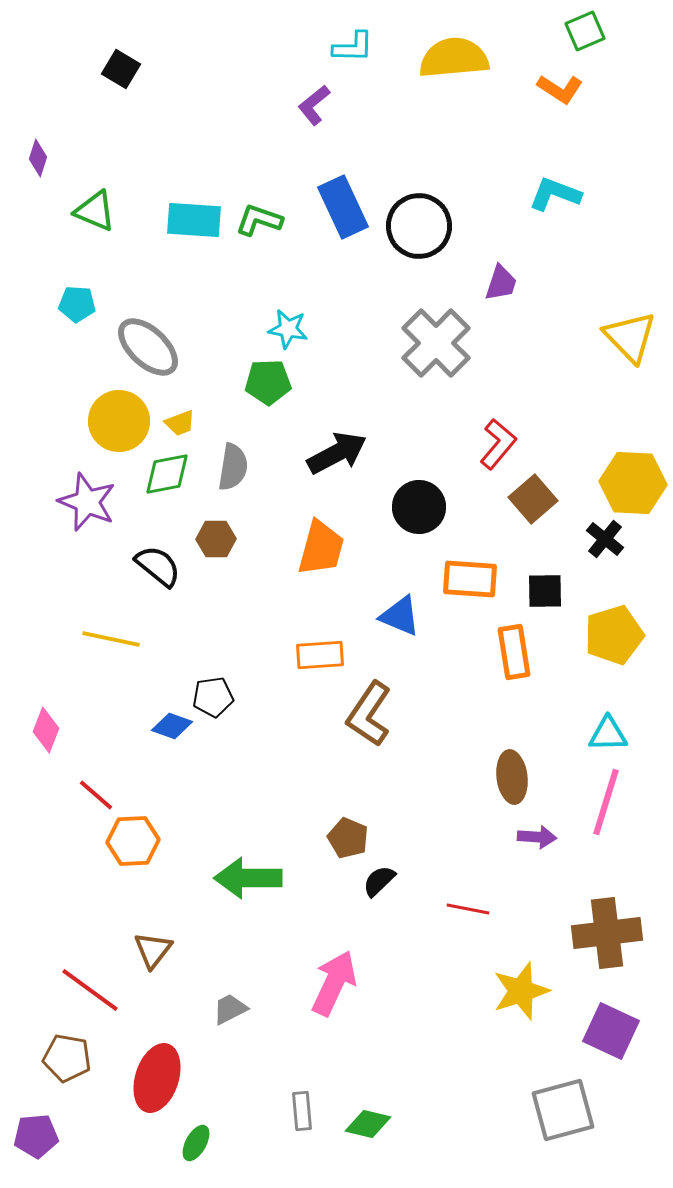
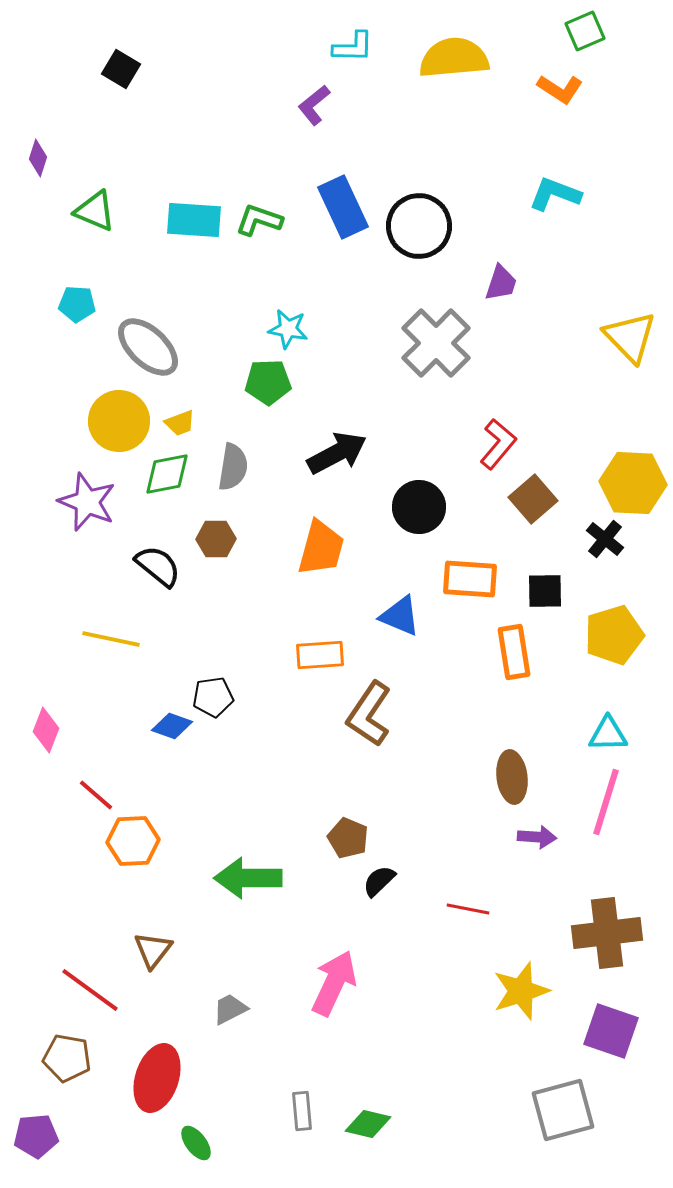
purple square at (611, 1031): rotated 6 degrees counterclockwise
green ellipse at (196, 1143): rotated 66 degrees counterclockwise
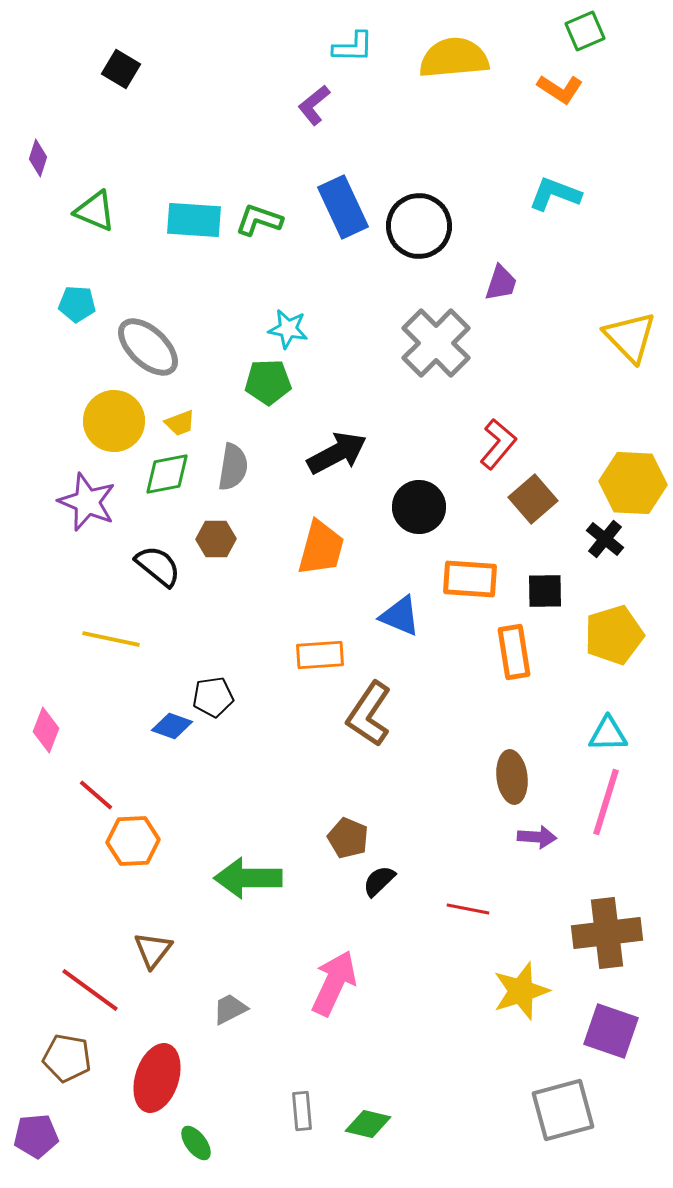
yellow circle at (119, 421): moved 5 px left
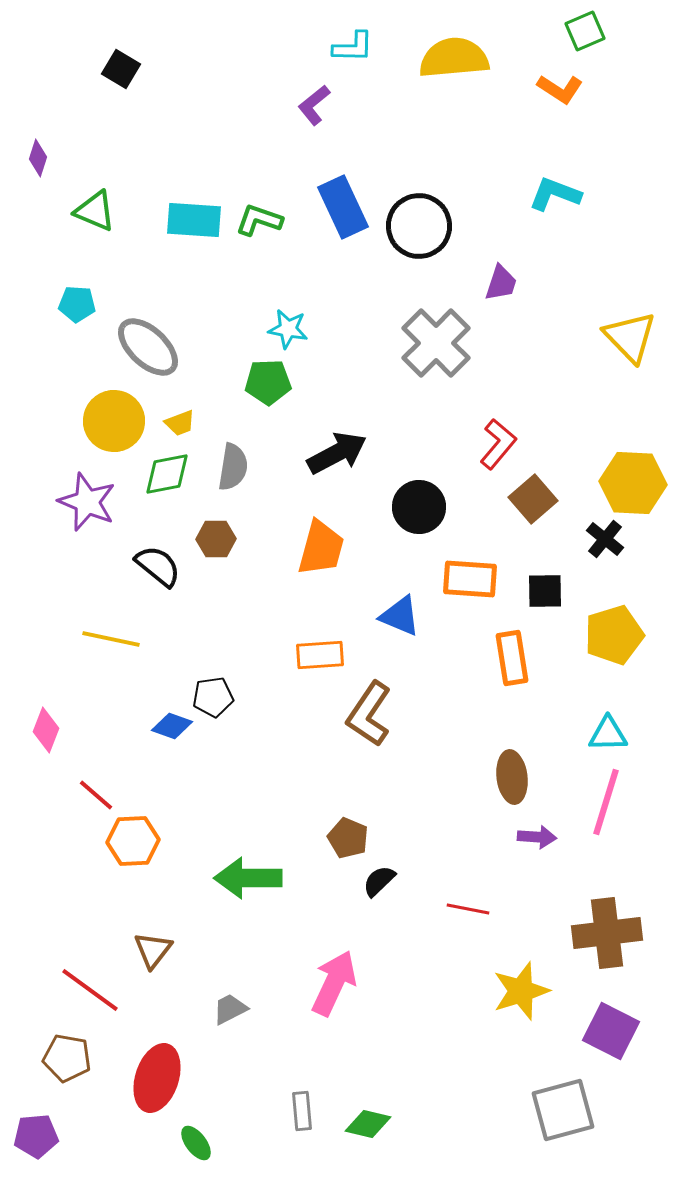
orange rectangle at (514, 652): moved 2 px left, 6 px down
purple square at (611, 1031): rotated 8 degrees clockwise
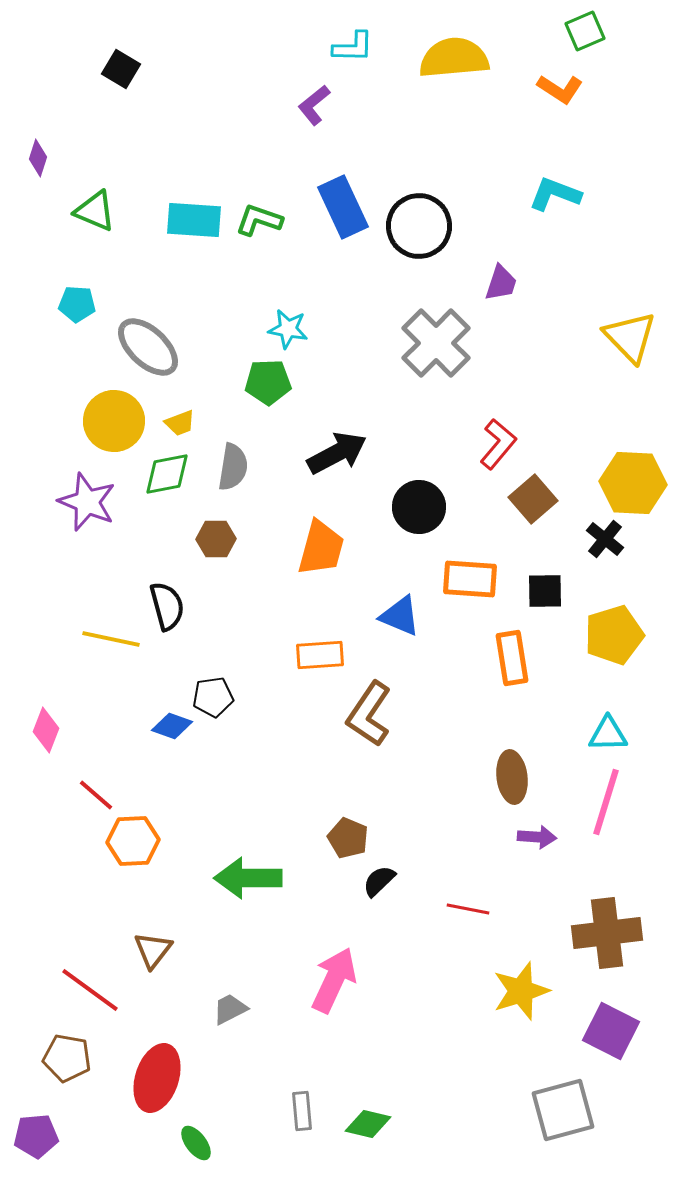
black semicircle at (158, 566): moved 9 px right, 40 px down; rotated 36 degrees clockwise
pink arrow at (334, 983): moved 3 px up
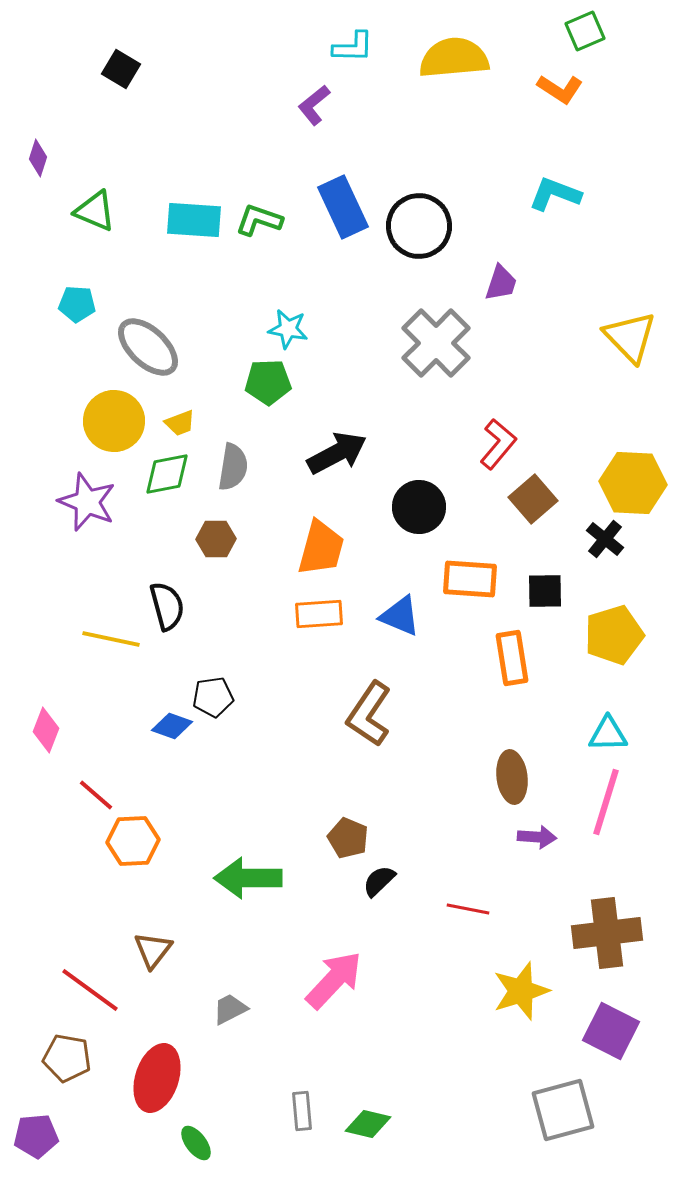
orange rectangle at (320, 655): moved 1 px left, 41 px up
pink arrow at (334, 980): rotated 18 degrees clockwise
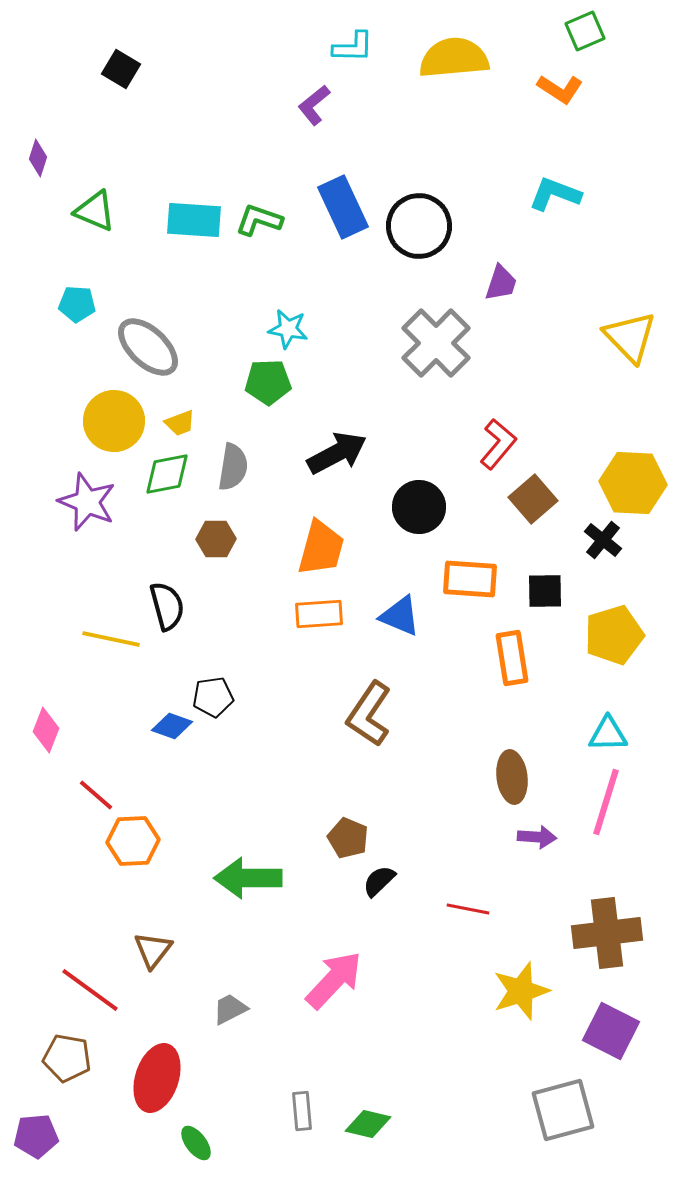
black cross at (605, 539): moved 2 px left, 1 px down
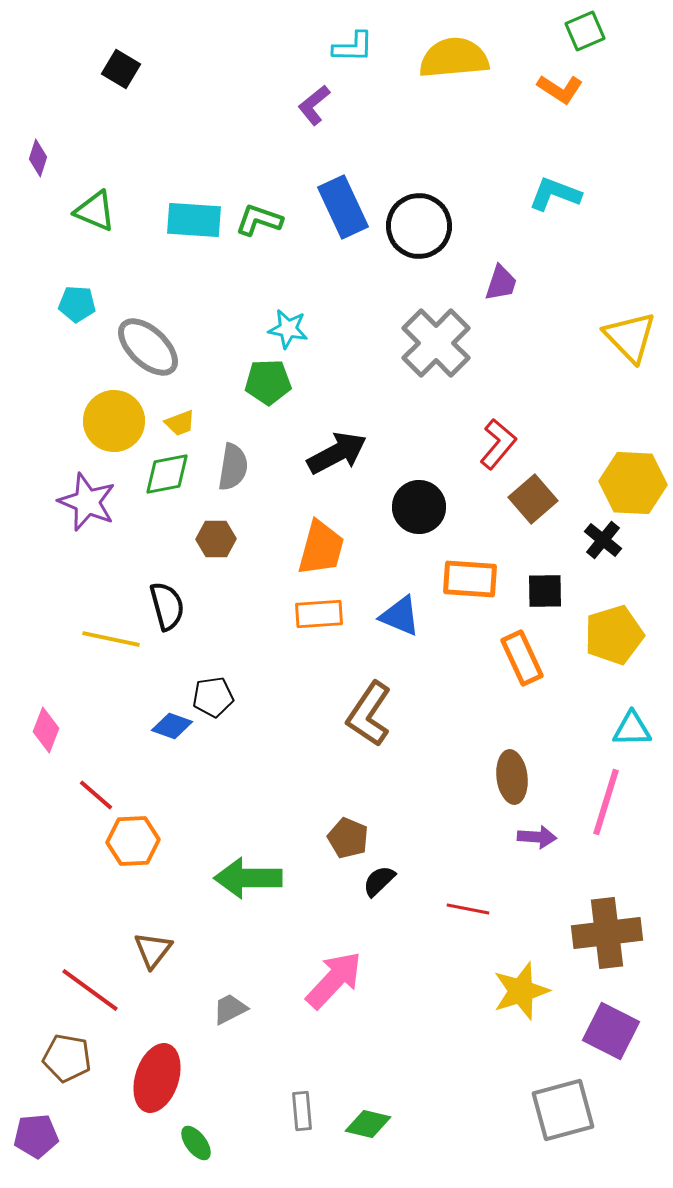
orange rectangle at (512, 658): moved 10 px right; rotated 16 degrees counterclockwise
cyan triangle at (608, 734): moved 24 px right, 5 px up
